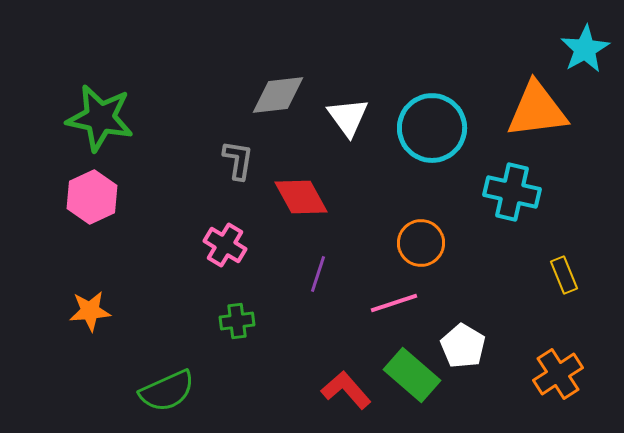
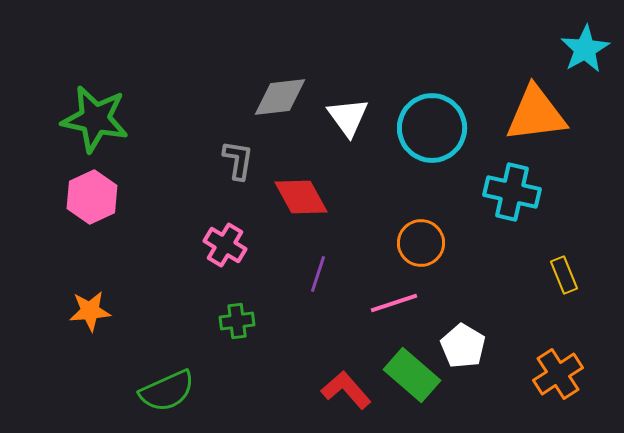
gray diamond: moved 2 px right, 2 px down
orange triangle: moved 1 px left, 4 px down
green star: moved 5 px left, 1 px down
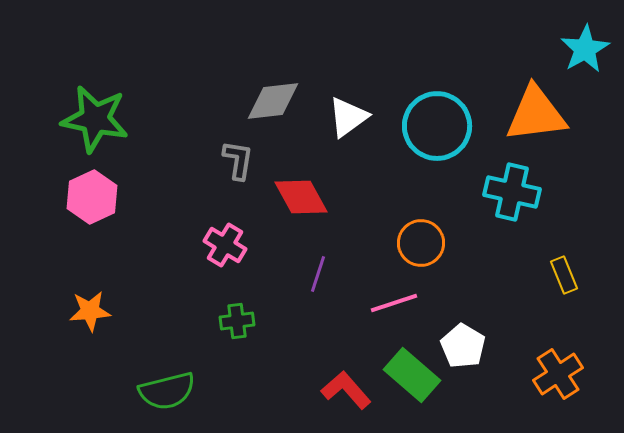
gray diamond: moved 7 px left, 4 px down
white triangle: rotated 30 degrees clockwise
cyan circle: moved 5 px right, 2 px up
green semicircle: rotated 10 degrees clockwise
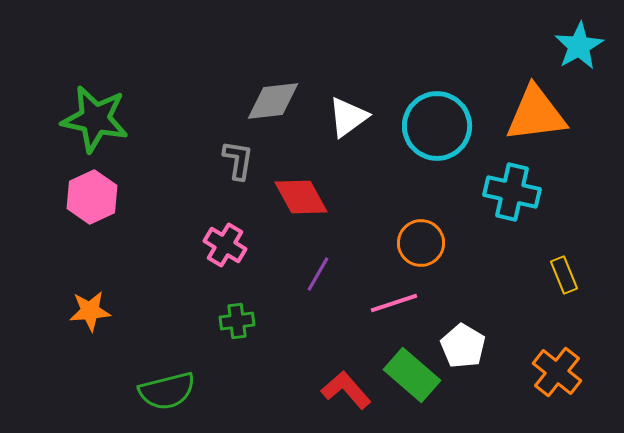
cyan star: moved 6 px left, 3 px up
purple line: rotated 12 degrees clockwise
orange cross: moved 1 px left, 2 px up; rotated 18 degrees counterclockwise
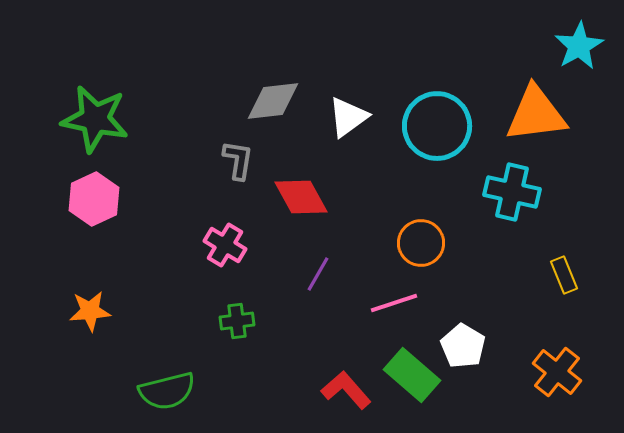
pink hexagon: moved 2 px right, 2 px down
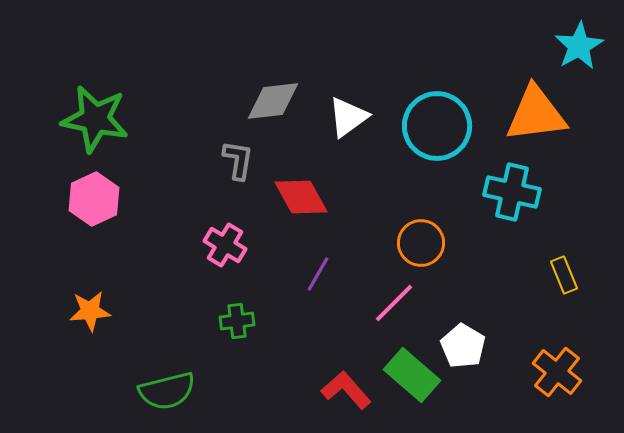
pink line: rotated 27 degrees counterclockwise
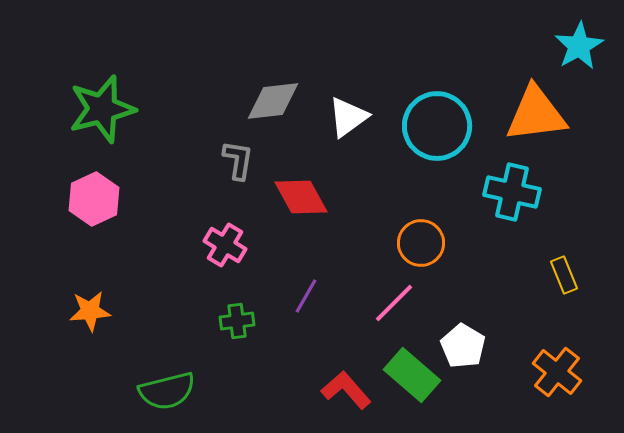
green star: moved 7 px right, 10 px up; rotated 26 degrees counterclockwise
purple line: moved 12 px left, 22 px down
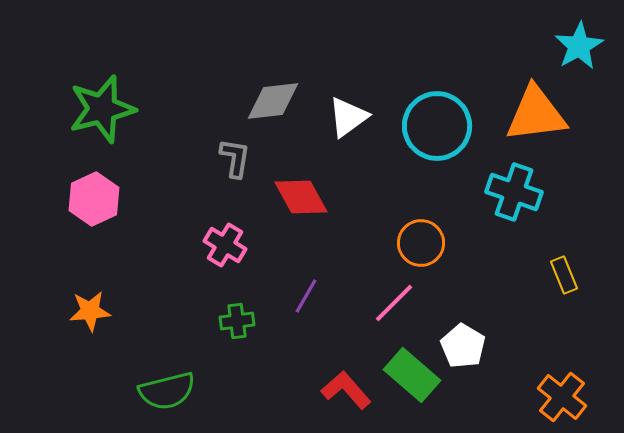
gray L-shape: moved 3 px left, 2 px up
cyan cross: moved 2 px right; rotated 6 degrees clockwise
orange cross: moved 5 px right, 25 px down
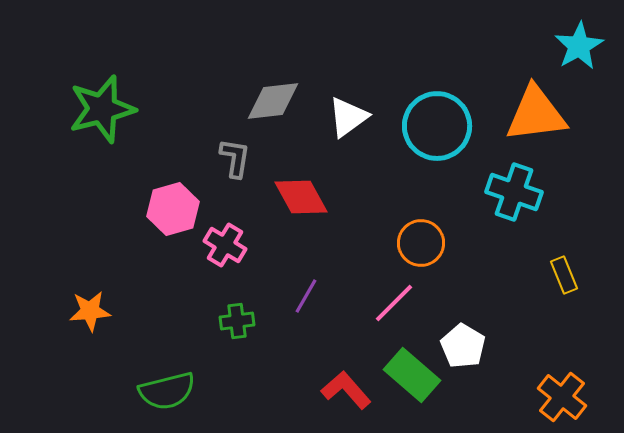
pink hexagon: moved 79 px right, 10 px down; rotated 9 degrees clockwise
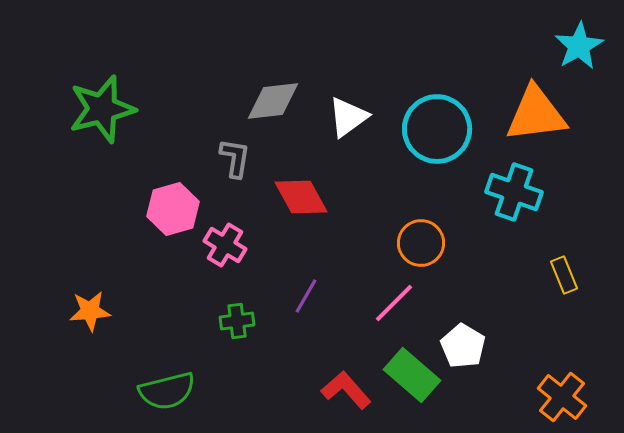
cyan circle: moved 3 px down
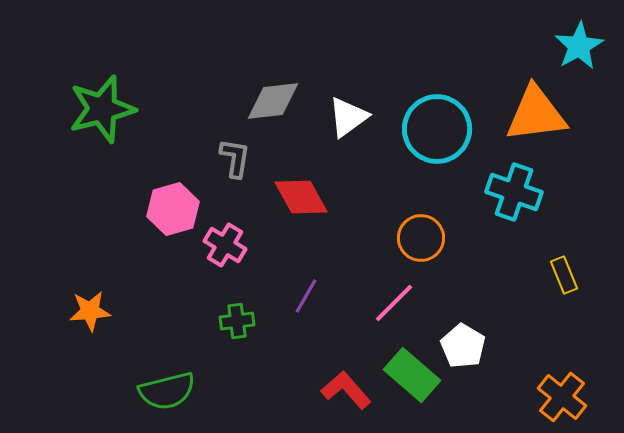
orange circle: moved 5 px up
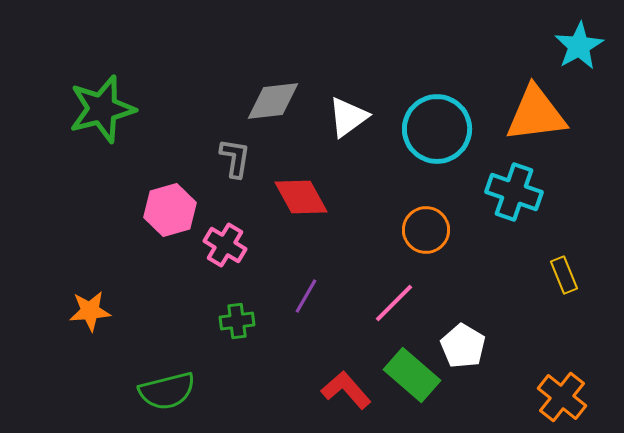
pink hexagon: moved 3 px left, 1 px down
orange circle: moved 5 px right, 8 px up
